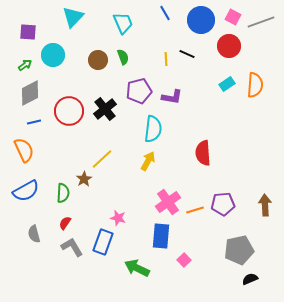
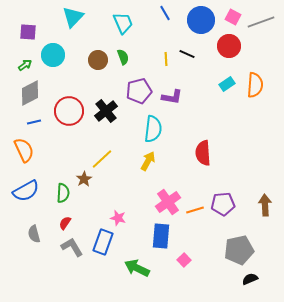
black cross at (105, 109): moved 1 px right, 2 px down
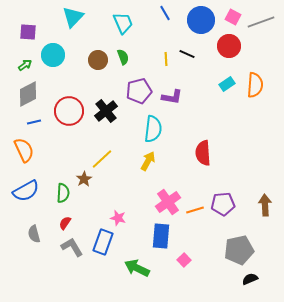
gray diamond at (30, 93): moved 2 px left, 1 px down
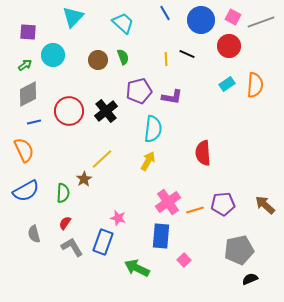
cyan trapezoid at (123, 23): rotated 25 degrees counterclockwise
brown arrow at (265, 205): rotated 45 degrees counterclockwise
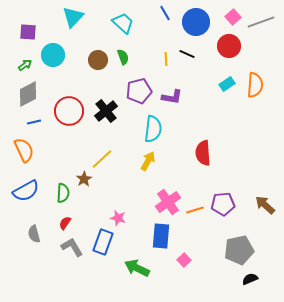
pink square at (233, 17): rotated 21 degrees clockwise
blue circle at (201, 20): moved 5 px left, 2 px down
